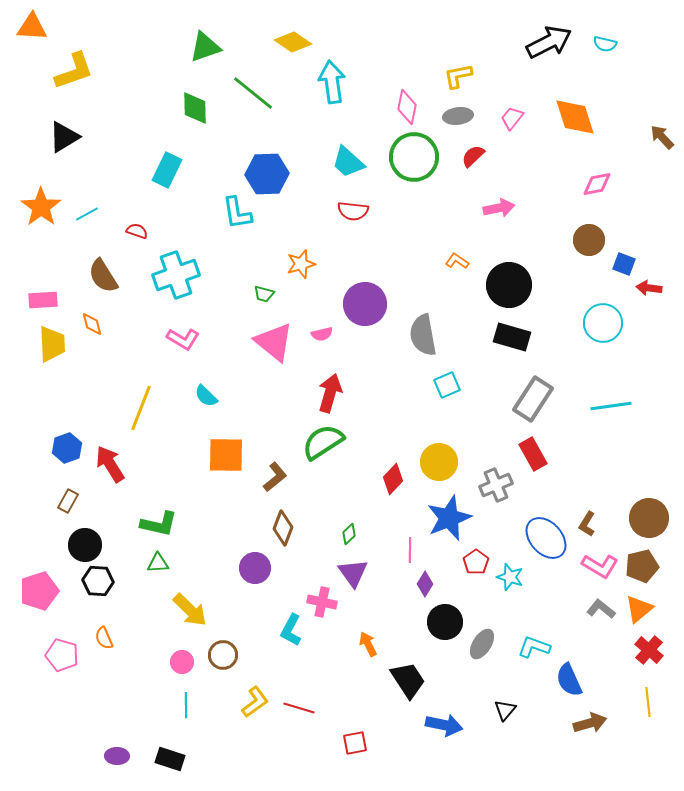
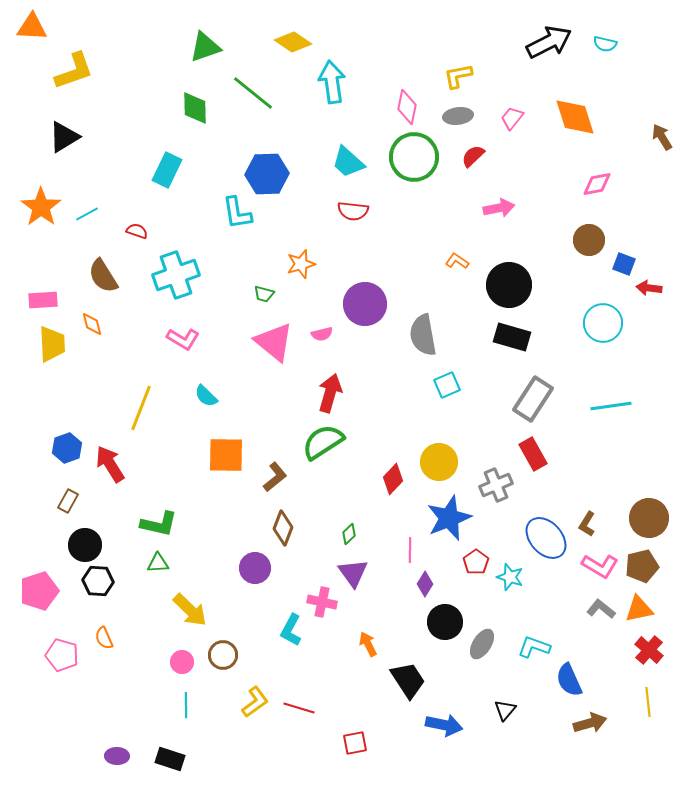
brown arrow at (662, 137): rotated 12 degrees clockwise
orange triangle at (639, 609): rotated 28 degrees clockwise
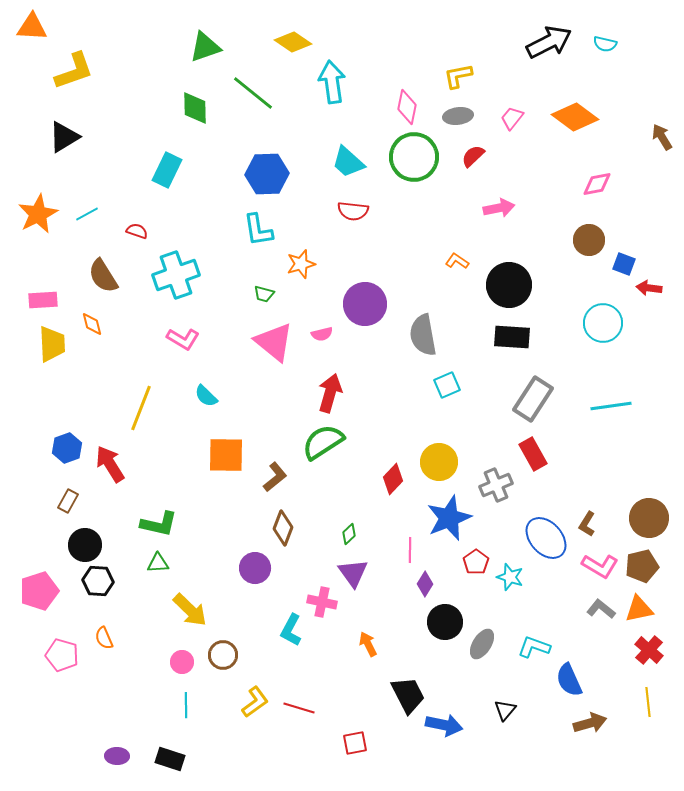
orange diamond at (575, 117): rotated 36 degrees counterclockwise
orange star at (41, 207): moved 3 px left, 7 px down; rotated 9 degrees clockwise
cyan L-shape at (237, 213): moved 21 px right, 17 px down
black rectangle at (512, 337): rotated 12 degrees counterclockwise
black trapezoid at (408, 680): moved 15 px down; rotated 6 degrees clockwise
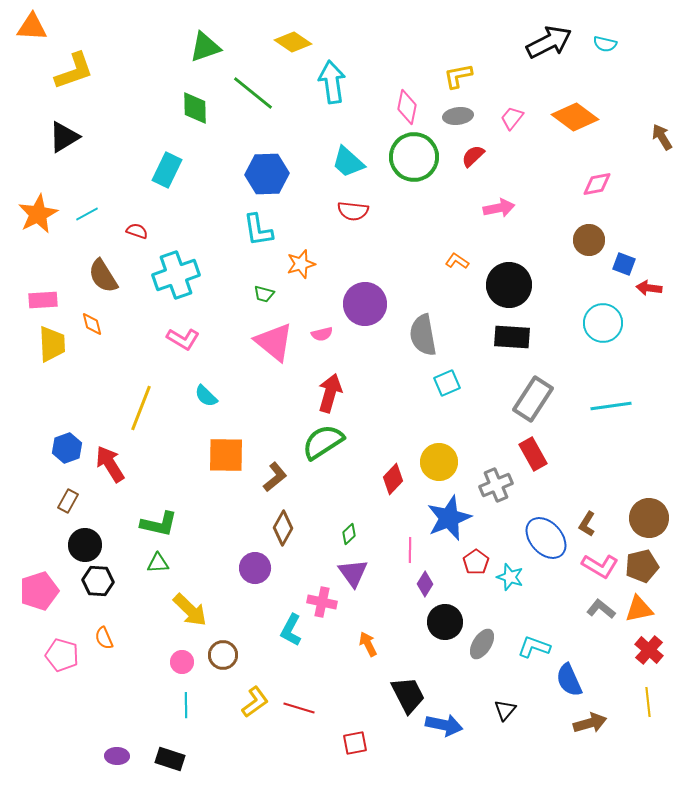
cyan square at (447, 385): moved 2 px up
brown diamond at (283, 528): rotated 8 degrees clockwise
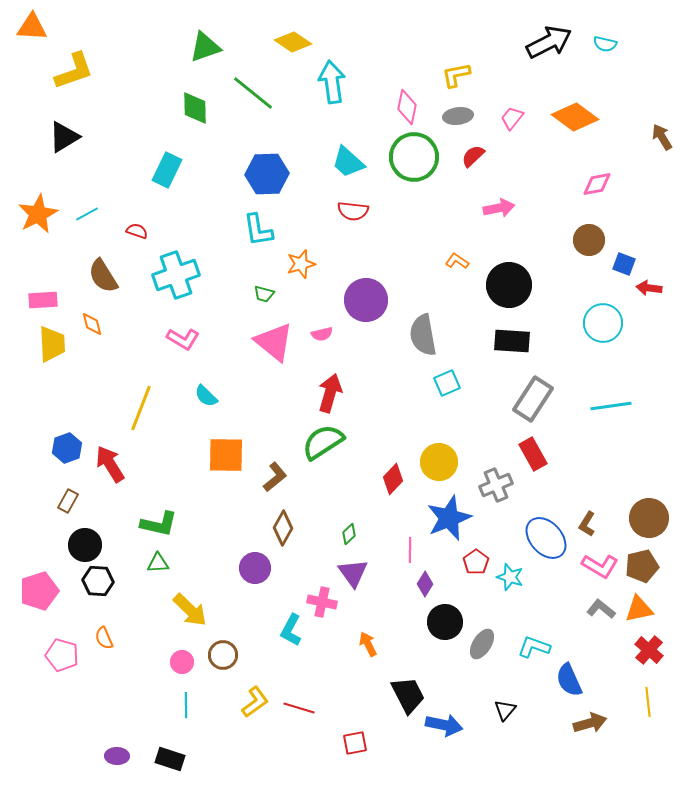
yellow L-shape at (458, 76): moved 2 px left, 1 px up
purple circle at (365, 304): moved 1 px right, 4 px up
black rectangle at (512, 337): moved 4 px down
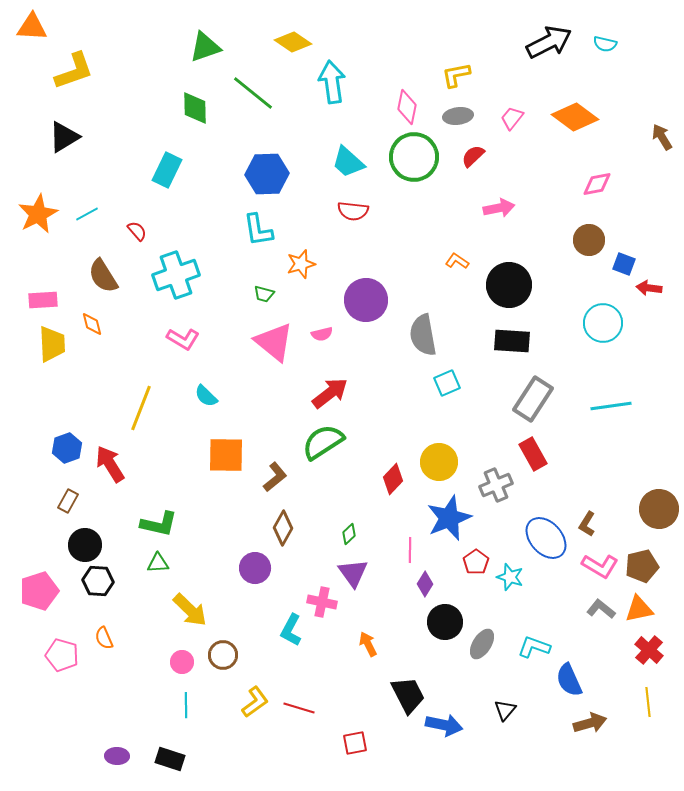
red semicircle at (137, 231): rotated 30 degrees clockwise
red arrow at (330, 393): rotated 36 degrees clockwise
brown circle at (649, 518): moved 10 px right, 9 px up
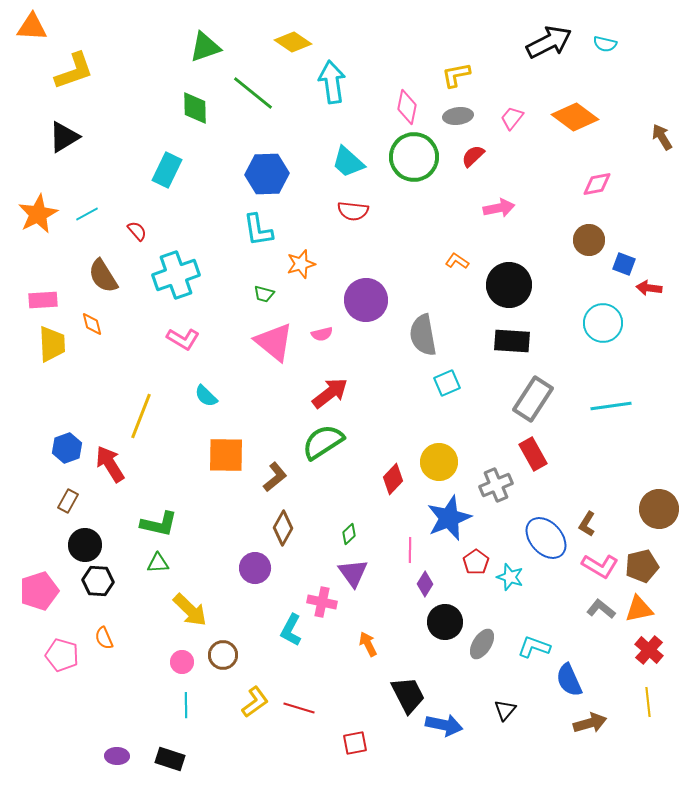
yellow line at (141, 408): moved 8 px down
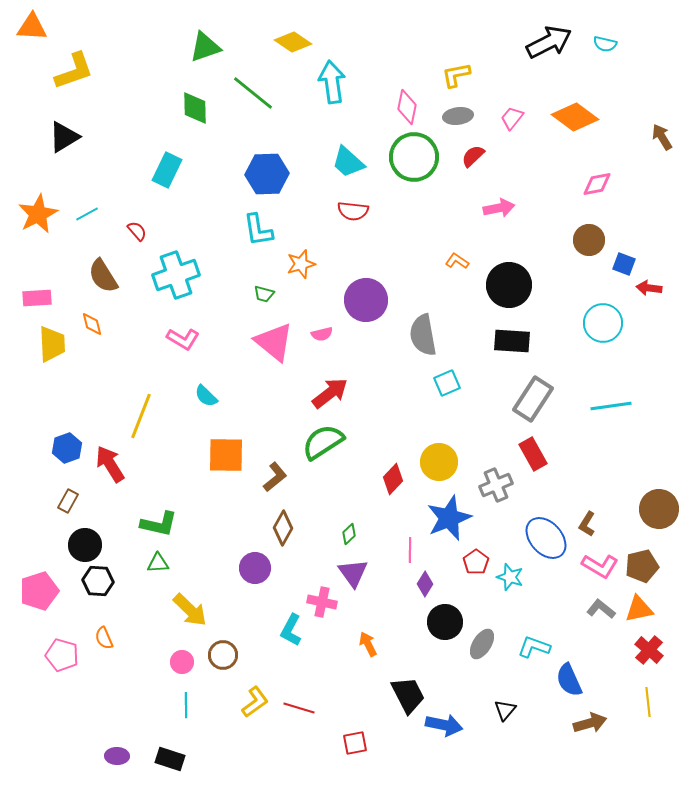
pink rectangle at (43, 300): moved 6 px left, 2 px up
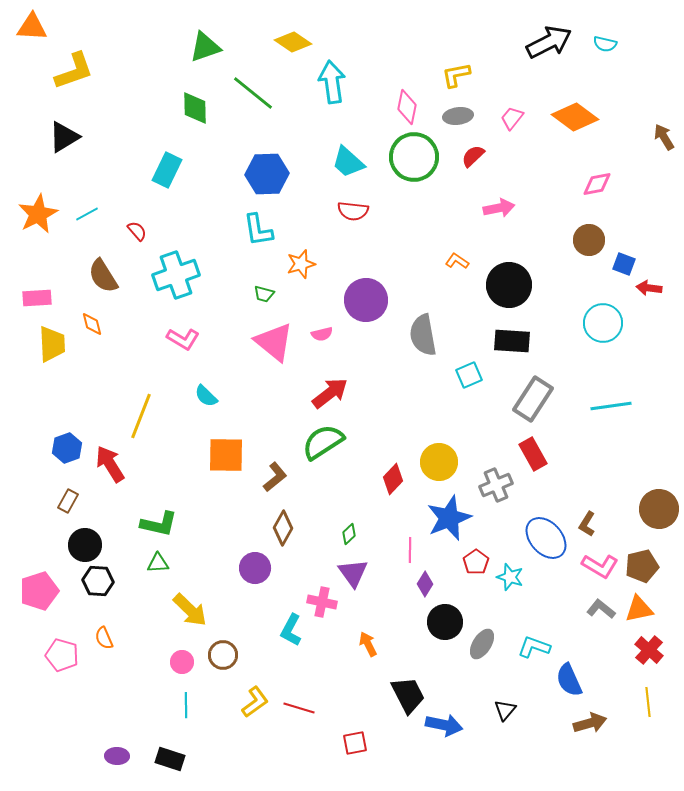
brown arrow at (662, 137): moved 2 px right
cyan square at (447, 383): moved 22 px right, 8 px up
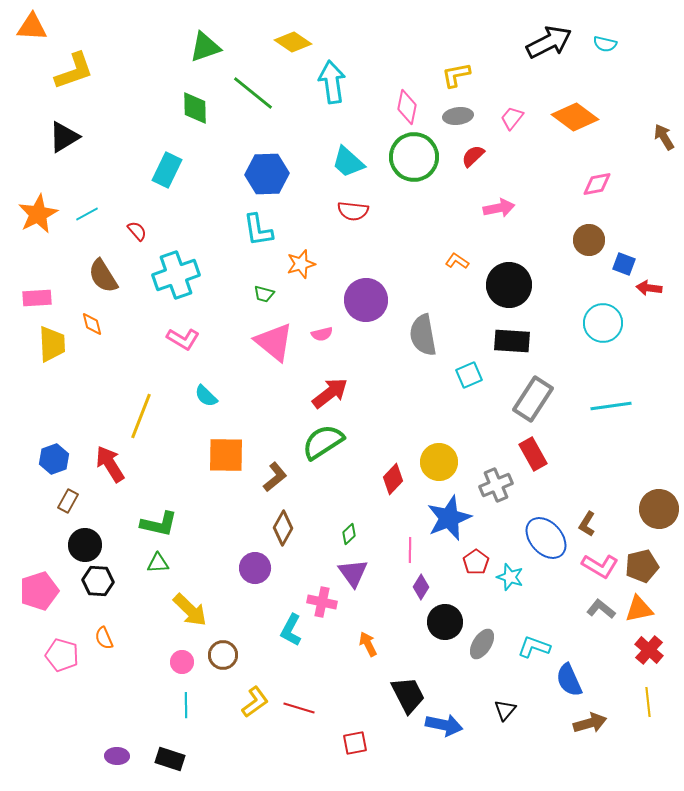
blue hexagon at (67, 448): moved 13 px left, 11 px down
purple diamond at (425, 584): moved 4 px left, 3 px down
